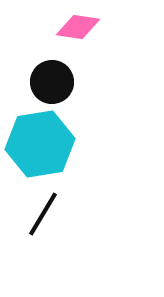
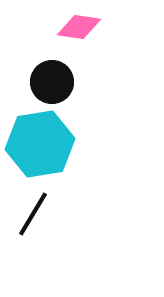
pink diamond: moved 1 px right
black line: moved 10 px left
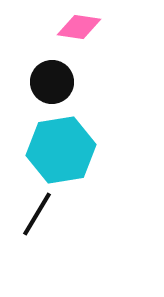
cyan hexagon: moved 21 px right, 6 px down
black line: moved 4 px right
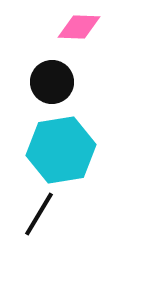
pink diamond: rotated 6 degrees counterclockwise
black line: moved 2 px right
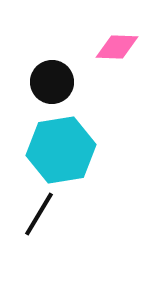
pink diamond: moved 38 px right, 20 px down
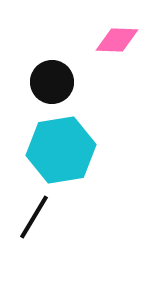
pink diamond: moved 7 px up
black line: moved 5 px left, 3 px down
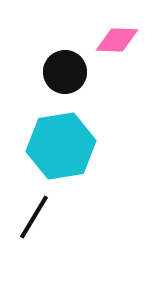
black circle: moved 13 px right, 10 px up
cyan hexagon: moved 4 px up
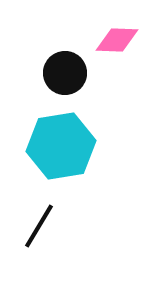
black circle: moved 1 px down
black line: moved 5 px right, 9 px down
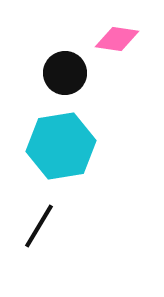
pink diamond: moved 1 px up; rotated 6 degrees clockwise
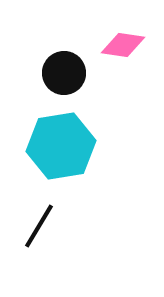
pink diamond: moved 6 px right, 6 px down
black circle: moved 1 px left
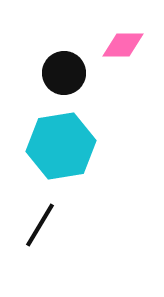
pink diamond: rotated 9 degrees counterclockwise
black line: moved 1 px right, 1 px up
